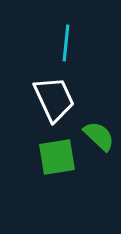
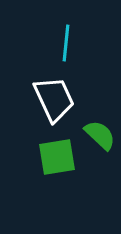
green semicircle: moved 1 px right, 1 px up
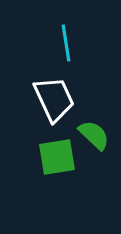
cyan line: rotated 15 degrees counterclockwise
green semicircle: moved 6 px left
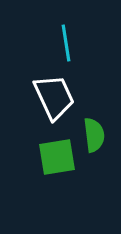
white trapezoid: moved 2 px up
green semicircle: rotated 40 degrees clockwise
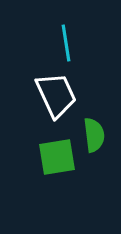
white trapezoid: moved 2 px right, 2 px up
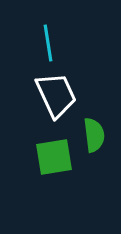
cyan line: moved 18 px left
green square: moved 3 px left
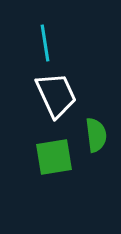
cyan line: moved 3 px left
green semicircle: moved 2 px right
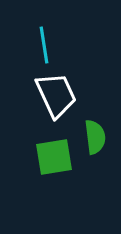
cyan line: moved 1 px left, 2 px down
green semicircle: moved 1 px left, 2 px down
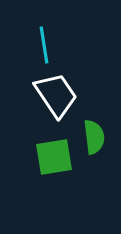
white trapezoid: rotated 9 degrees counterclockwise
green semicircle: moved 1 px left
